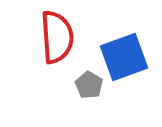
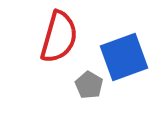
red semicircle: moved 2 px right; rotated 20 degrees clockwise
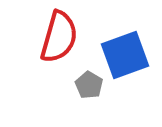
blue square: moved 1 px right, 2 px up
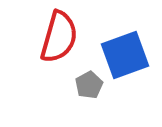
gray pentagon: rotated 12 degrees clockwise
